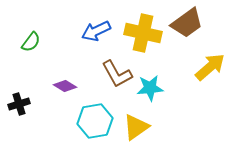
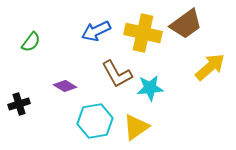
brown trapezoid: moved 1 px left, 1 px down
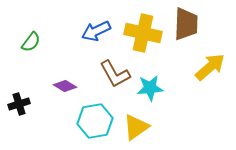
brown trapezoid: rotated 52 degrees counterclockwise
brown L-shape: moved 2 px left
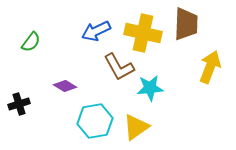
yellow arrow: rotated 28 degrees counterclockwise
brown L-shape: moved 4 px right, 7 px up
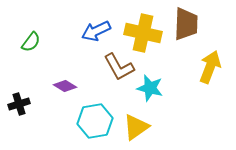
cyan star: rotated 20 degrees clockwise
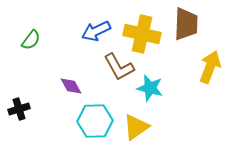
yellow cross: moved 1 px left, 1 px down
green semicircle: moved 2 px up
purple diamond: moved 6 px right; rotated 30 degrees clockwise
black cross: moved 5 px down
cyan hexagon: rotated 8 degrees clockwise
